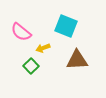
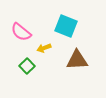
yellow arrow: moved 1 px right
green square: moved 4 px left
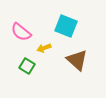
brown triangle: rotated 45 degrees clockwise
green square: rotated 14 degrees counterclockwise
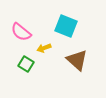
green square: moved 1 px left, 2 px up
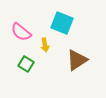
cyan square: moved 4 px left, 3 px up
yellow arrow: moved 1 px right, 3 px up; rotated 80 degrees counterclockwise
brown triangle: rotated 45 degrees clockwise
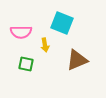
pink semicircle: rotated 40 degrees counterclockwise
brown triangle: rotated 10 degrees clockwise
green square: rotated 21 degrees counterclockwise
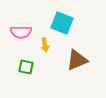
green square: moved 3 px down
